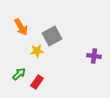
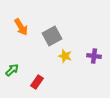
yellow star: moved 28 px right, 5 px down; rotated 24 degrees clockwise
green arrow: moved 7 px left, 4 px up
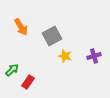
purple cross: rotated 24 degrees counterclockwise
red rectangle: moved 9 px left
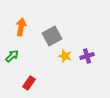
orange arrow: rotated 138 degrees counterclockwise
purple cross: moved 7 px left
green arrow: moved 14 px up
red rectangle: moved 1 px right, 1 px down
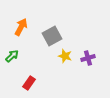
orange arrow: rotated 18 degrees clockwise
purple cross: moved 1 px right, 2 px down
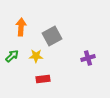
orange arrow: rotated 24 degrees counterclockwise
yellow star: moved 29 px left; rotated 16 degrees counterclockwise
red rectangle: moved 14 px right, 4 px up; rotated 48 degrees clockwise
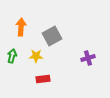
green arrow: rotated 32 degrees counterclockwise
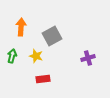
yellow star: rotated 16 degrees clockwise
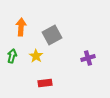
gray square: moved 1 px up
yellow star: rotated 16 degrees clockwise
red rectangle: moved 2 px right, 4 px down
